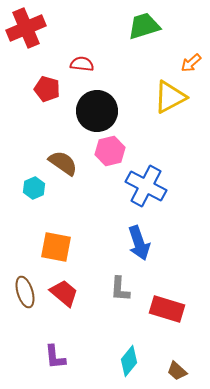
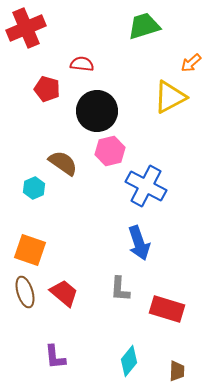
orange square: moved 26 px left, 3 px down; rotated 8 degrees clockwise
brown trapezoid: rotated 130 degrees counterclockwise
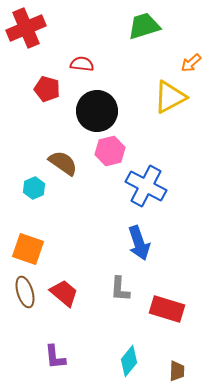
orange square: moved 2 px left, 1 px up
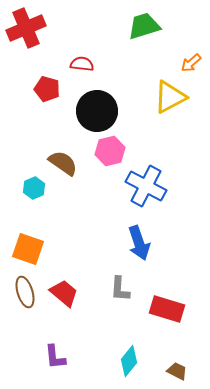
brown trapezoid: rotated 65 degrees counterclockwise
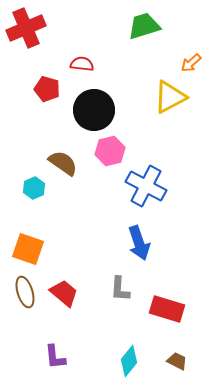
black circle: moved 3 px left, 1 px up
brown trapezoid: moved 10 px up
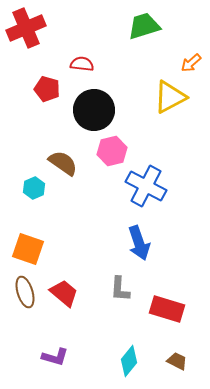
pink hexagon: moved 2 px right
purple L-shape: rotated 68 degrees counterclockwise
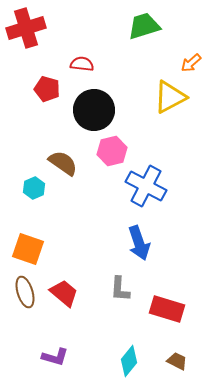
red cross: rotated 6 degrees clockwise
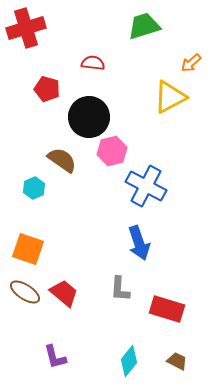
red semicircle: moved 11 px right, 1 px up
black circle: moved 5 px left, 7 px down
brown semicircle: moved 1 px left, 3 px up
brown ellipse: rotated 40 degrees counterclockwise
purple L-shape: rotated 60 degrees clockwise
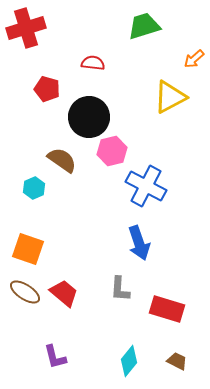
orange arrow: moved 3 px right, 4 px up
